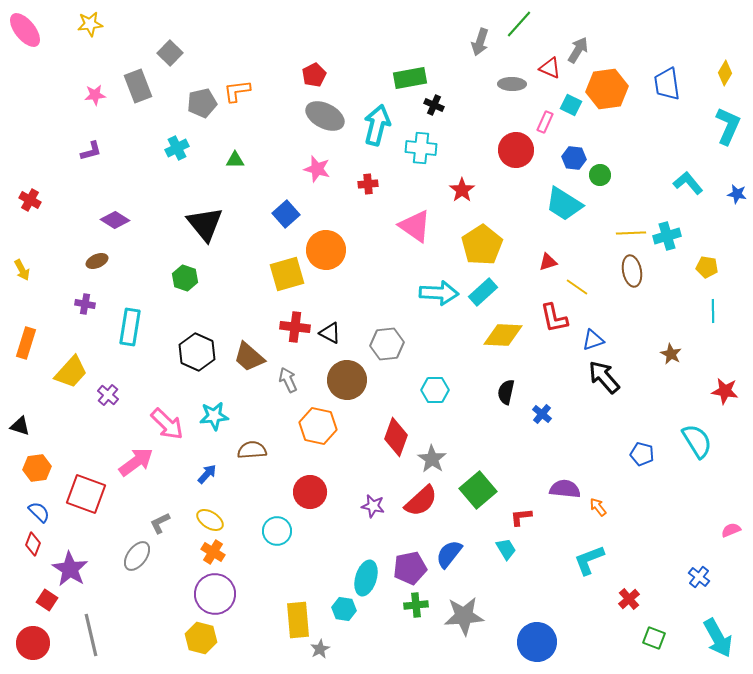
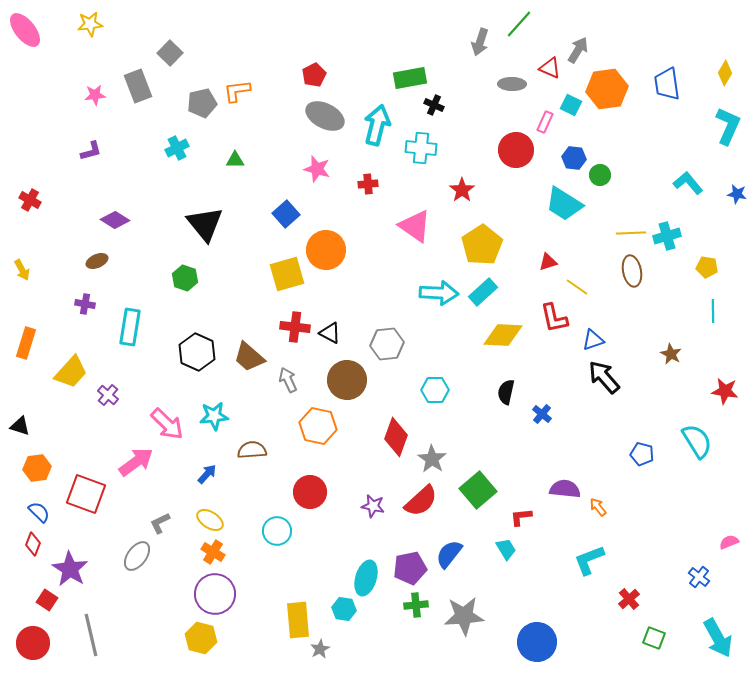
pink semicircle at (731, 530): moved 2 px left, 12 px down
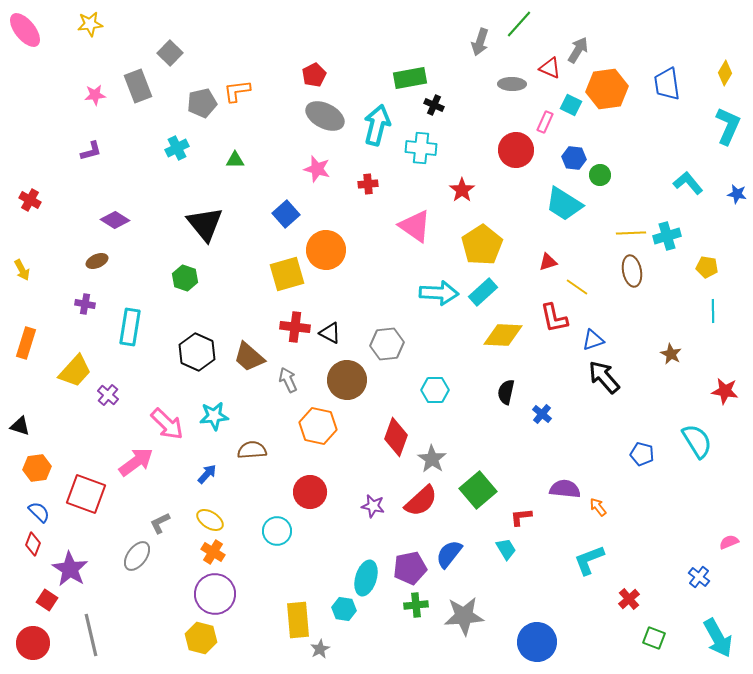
yellow trapezoid at (71, 372): moved 4 px right, 1 px up
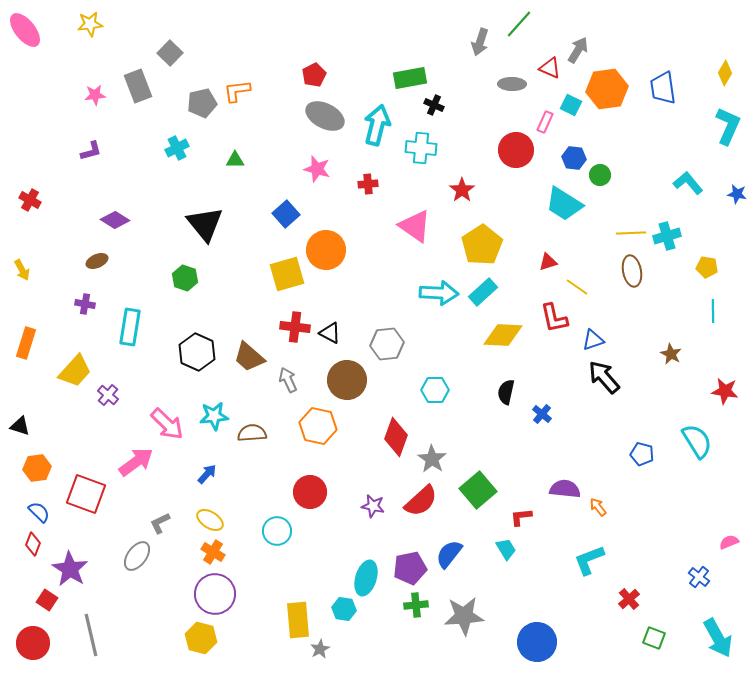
blue trapezoid at (667, 84): moved 4 px left, 4 px down
brown semicircle at (252, 450): moved 17 px up
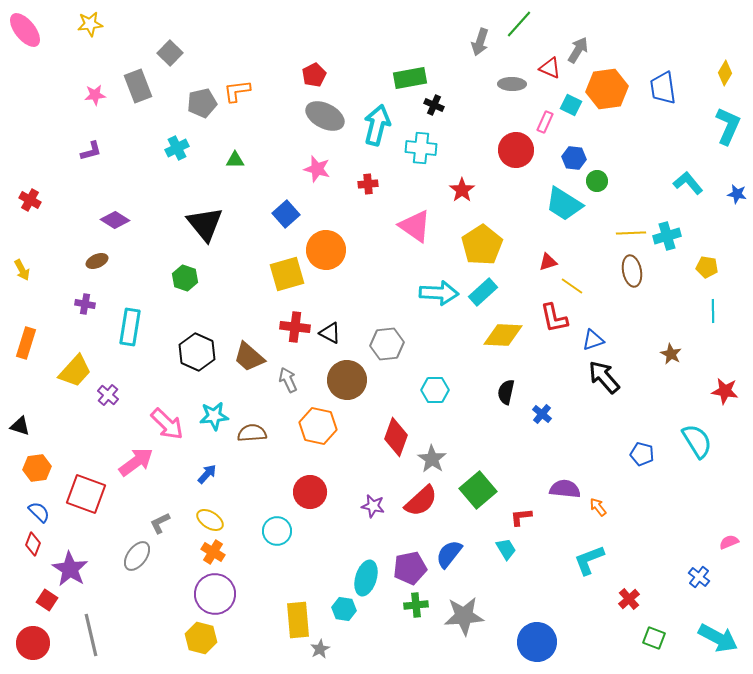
green circle at (600, 175): moved 3 px left, 6 px down
yellow line at (577, 287): moved 5 px left, 1 px up
cyan arrow at (718, 638): rotated 33 degrees counterclockwise
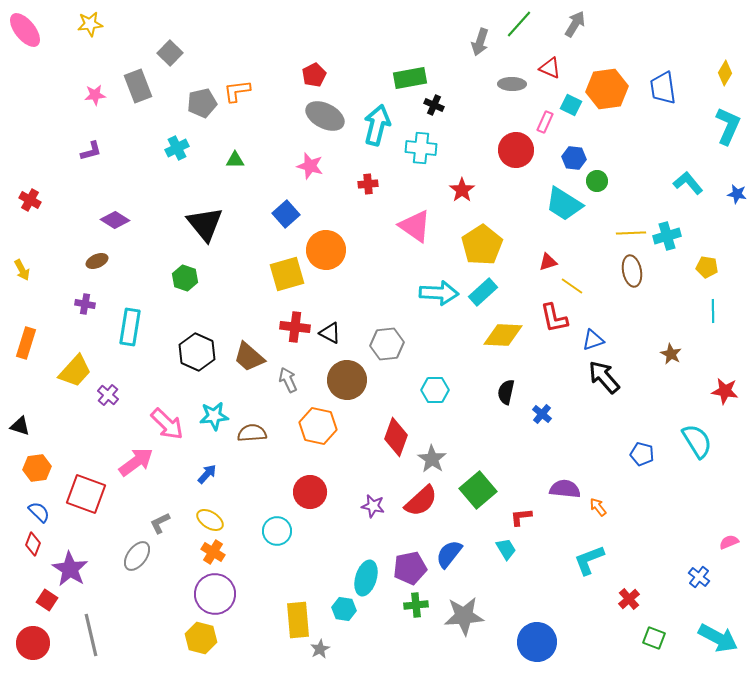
gray arrow at (578, 50): moved 3 px left, 26 px up
pink star at (317, 169): moved 7 px left, 3 px up
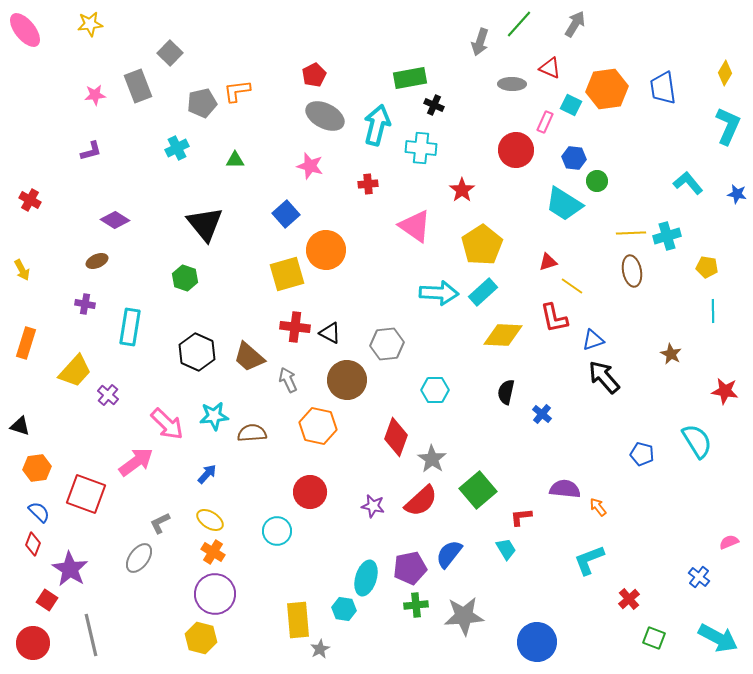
gray ellipse at (137, 556): moved 2 px right, 2 px down
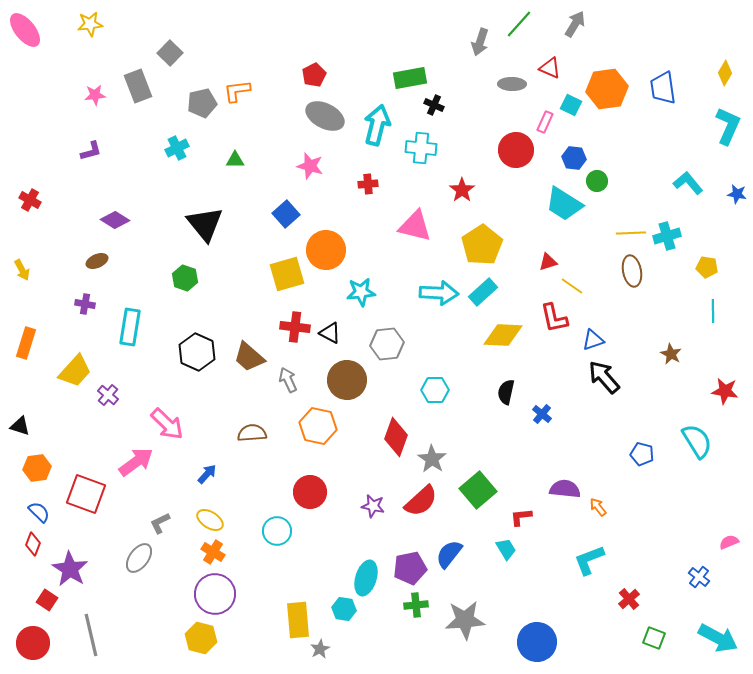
pink triangle at (415, 226): rotated 21 degrees counterclockwise
cyan star at (214, 416): moved 147 px right, 124 px up
gray star at (464, 616): moved 1 px right, 4 px down
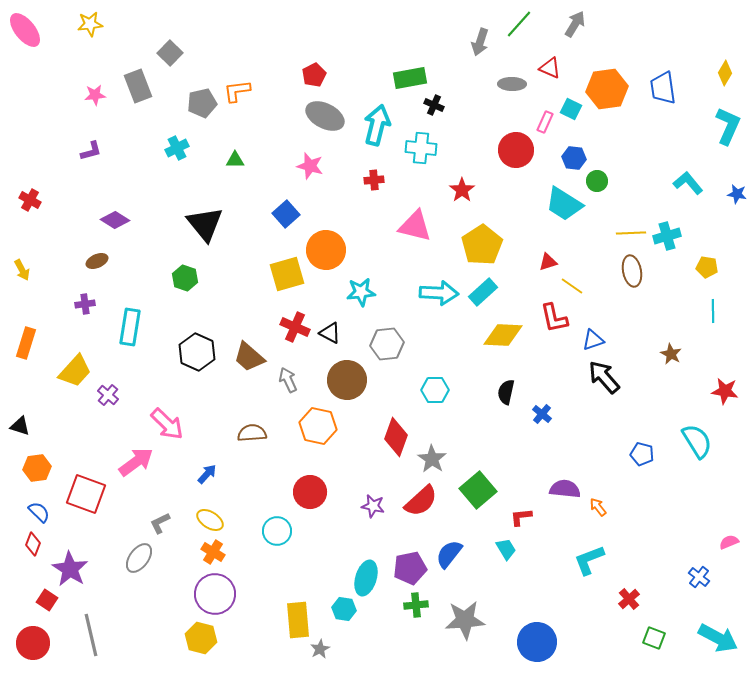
cyan square at (571, 105): moved 4 px down
red cross at (368, 184): moved 6 px right, 4 px up
purple cross at (85, 304): rotated 18 degrees counterclockwise
red cross at (295, 327): rotated 16 degrees clockwise
